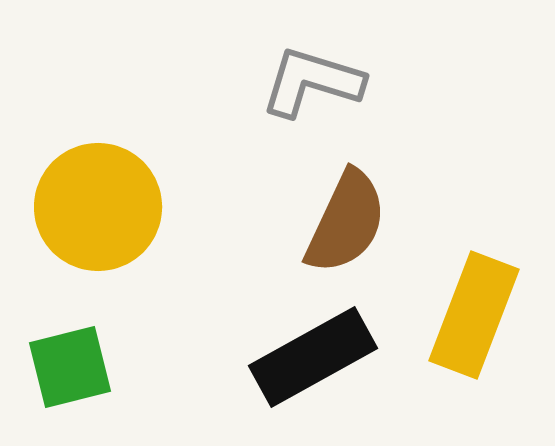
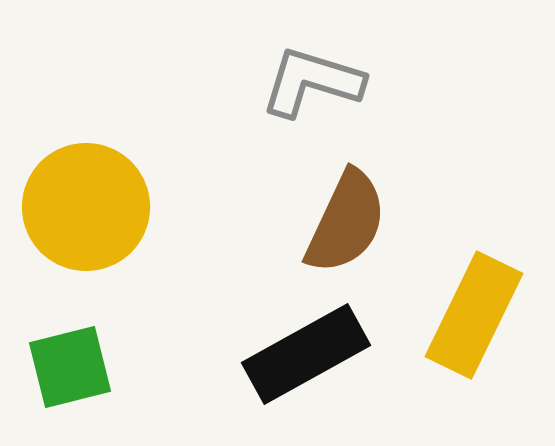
yellow circle: moved 12 px left
yellow rectangle: rotated 5 degrees clockwise
black rectangle: moved 7 px left, 3 px up
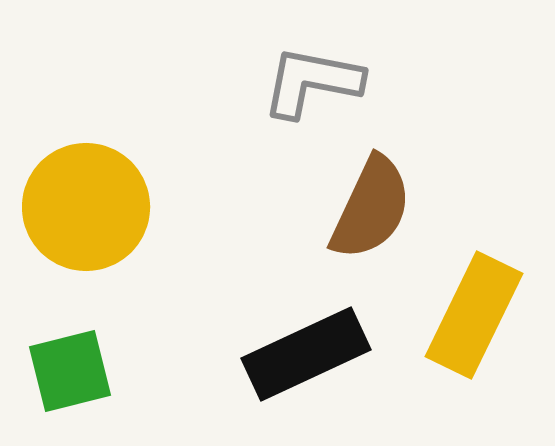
gray L-shape: rotated 6 degrees counterclockwise
brown semicircle: moved 25 px right, 14 px up
black rectangle: rotated 4 degrees clockwise
green square: moved 4 px down
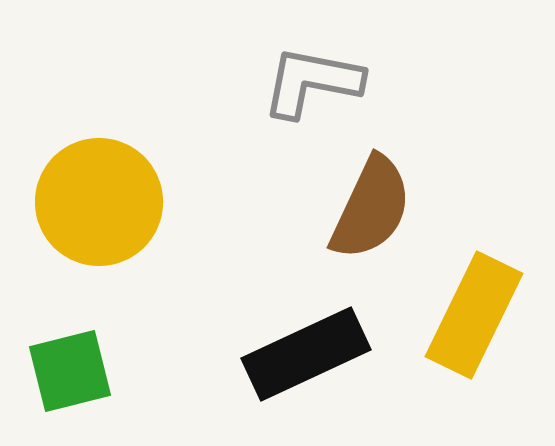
yellow circle: moved 13 px right, 5 px up
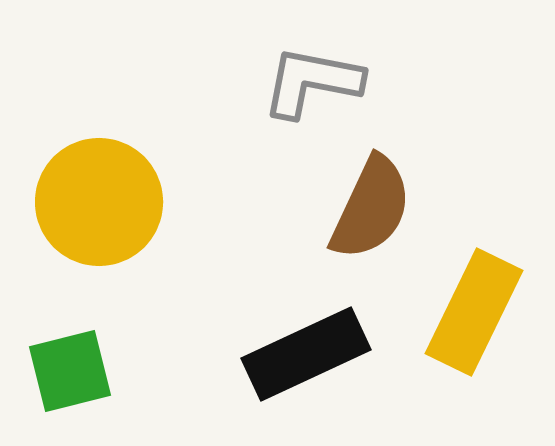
yellow rectangle: moved 3 px up
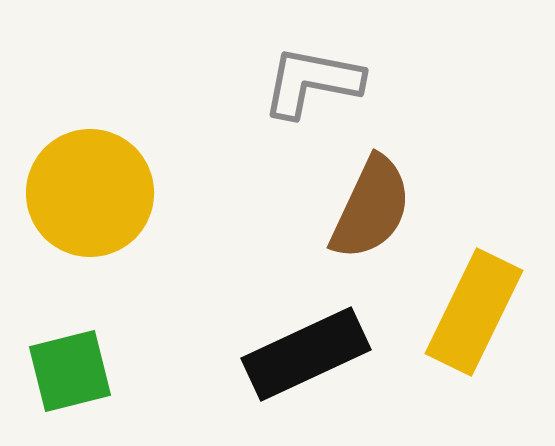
yellow circle: moved 9 px left, 9 px up
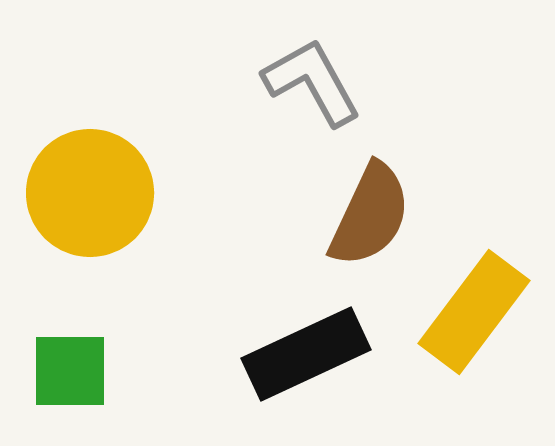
gray L-shape: rotated 50 degrees clockwise
brown semicircle: moved 1 px left, 7 px down
yellow rectangle: rotated 11 degrees clockwise
green square: rotated 14 degrees clockwise
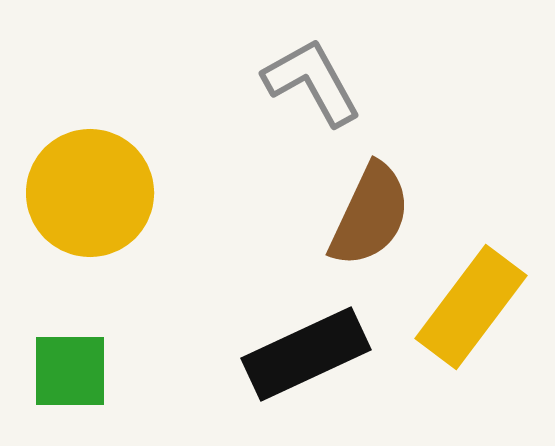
yellow rectangle: moved 3 px left, 5 px up
